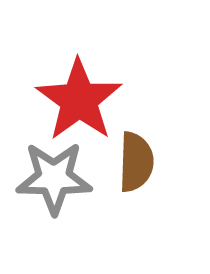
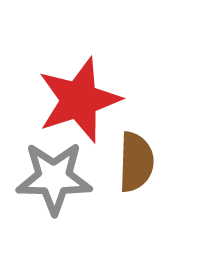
red star: rotated 18 degrees clockwise
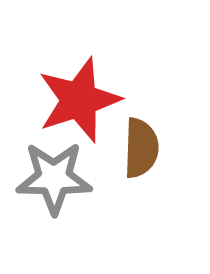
brown semicircle: moved 5 px right, 14 px up
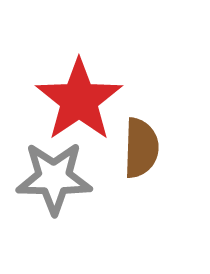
red star: rotated 16 degrees counterclockwise
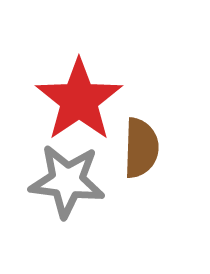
gray star: moved 13 px right, 3 px down; rotated 6 degrees clockwise
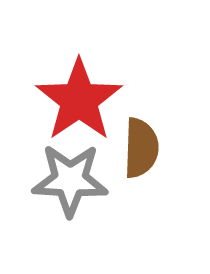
gray star: moved 3 px right, 1 px up; rotated 4 degrees counterclockwise
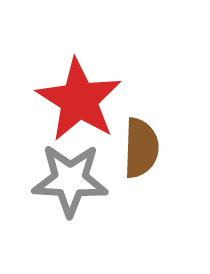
red star: rotated 6 degrees counterclockwise
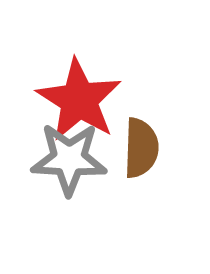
gray star: moved 1 px left, 21 px up
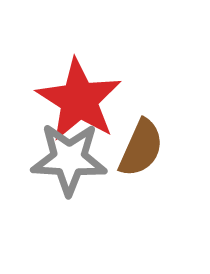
brown semicircle: rotated 22 degrees clockwise
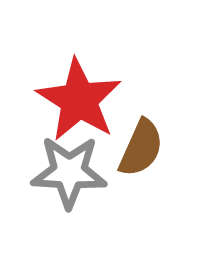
gray star: moved 13 px down
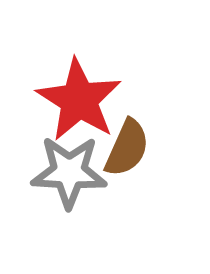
brown semicircle: moved 14 px left
